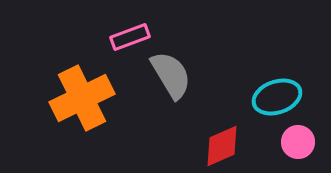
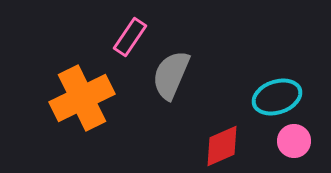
pink rectangle: rotated 36 degrees counterclockwise
gray semicircle: rotated 126 degrees counterclockwise
pink circle: moved 4 px left, 1 px up
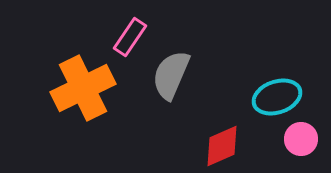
orange cross: moved 1 px right, 10 px up
pink circle: moved 7 px right, 2 px up
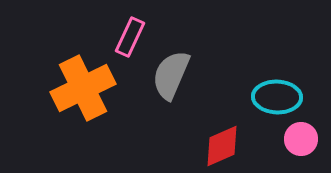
pink rectangle: rotated 9 degrees counterclockwise
cyan ellipse: rotated 21 degrees clockwise
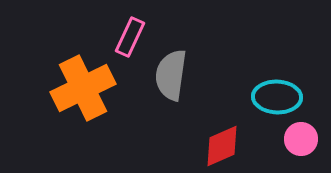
gray semicircle: rotated 15 degrees counterclockwise
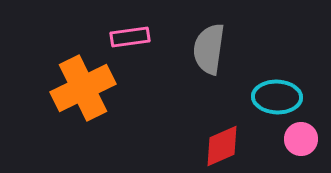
pink rectangle: rotated 57 degrees clockwise
gray semicircle: moved 38 px right, 26 px up
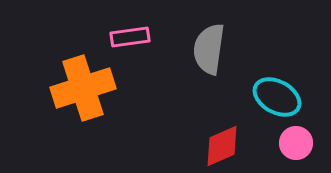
orange cross: rotated 8 degrees clockwise
cyan ellipse: rotated 27 degrees clockwise
pink circle: moved 5 px left, 4 px down
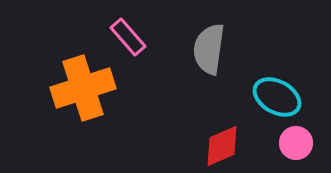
pink rectangle: moved 2 px left; rotated 57 degrees clockwise
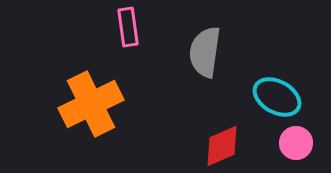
pink rectangle: moved 10 px up; rotated 33 degrees clockwise
gray semicircle: moved 4 px left, 3 px down
orange cross: moved 8 px right, 16 px down; rotated 8 degrees counterclockwise
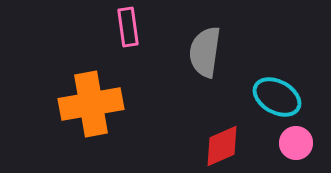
orange cross: rotated 16 degrees clockwise
